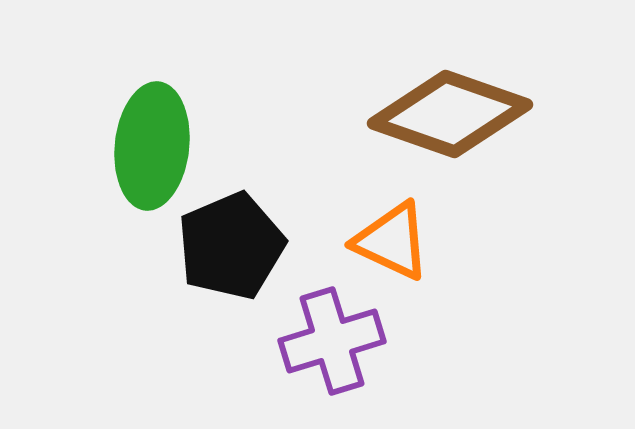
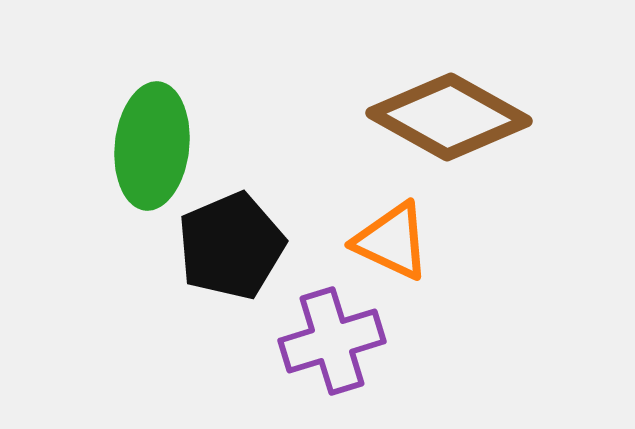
brown diamond: moved 1 px left, 3 px down; rotated 10 degrees clockwise
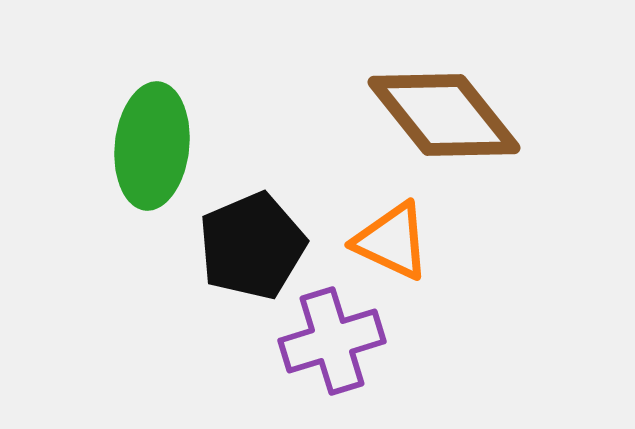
brown diamond: moved 5 px left, 2 px up; rotated 22 degrees clockwise
black pentagon: moved 21 px right
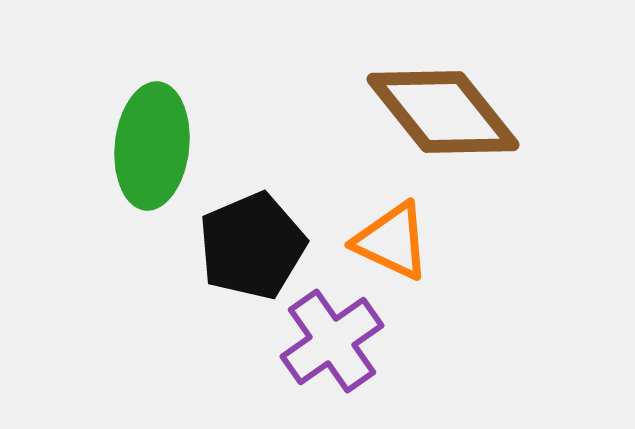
brown diamond: moved 1 px left, 3 px up
purple cross: rotated 18 degrees counterclockwise
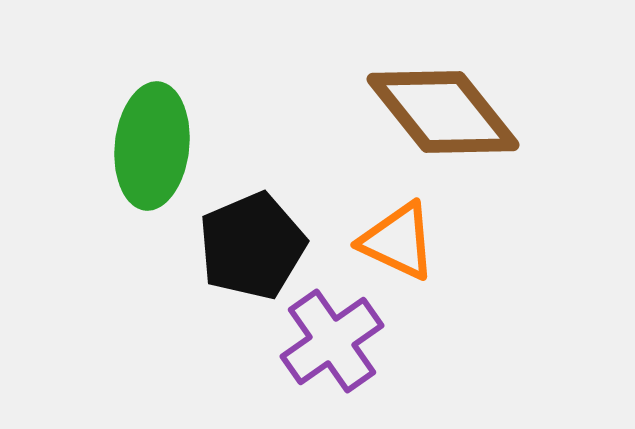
orange triangle: moved 6 px right
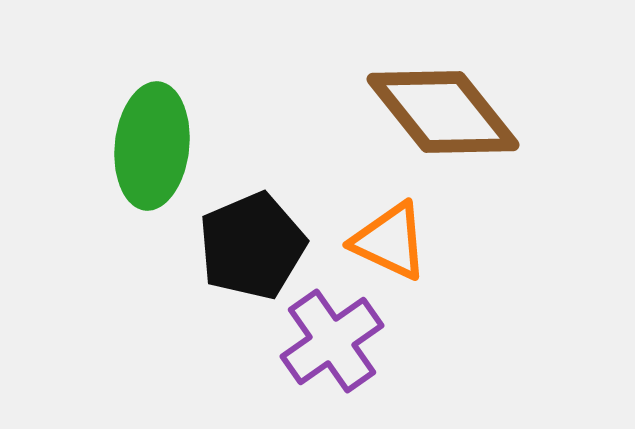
orange triangle: moved 8 px left
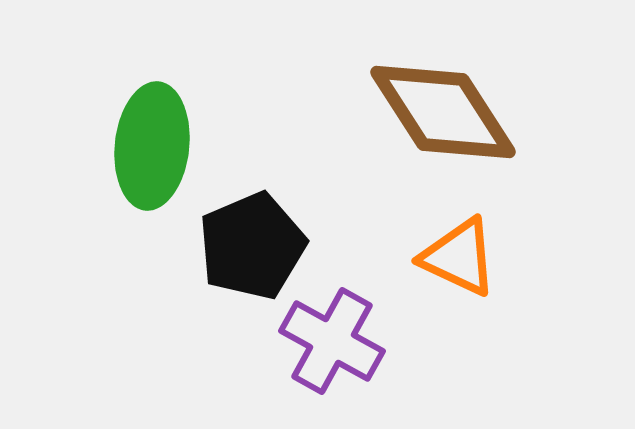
brown diamond: rotated 6 degrees clockwise
orange triangle: moved 69 px right, 16 px down
purple cross: rotated 26 degrees counterclockwise
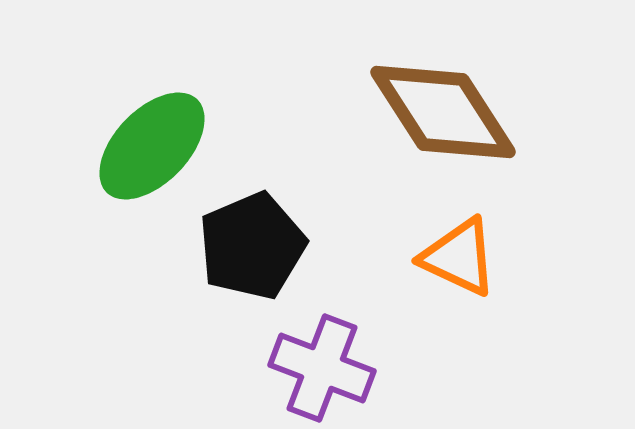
green ellipse: rotated 38 degrees clockwise
purple cross: moved 10 px left, 27 px down; rotated 8 degrees counterclockwise
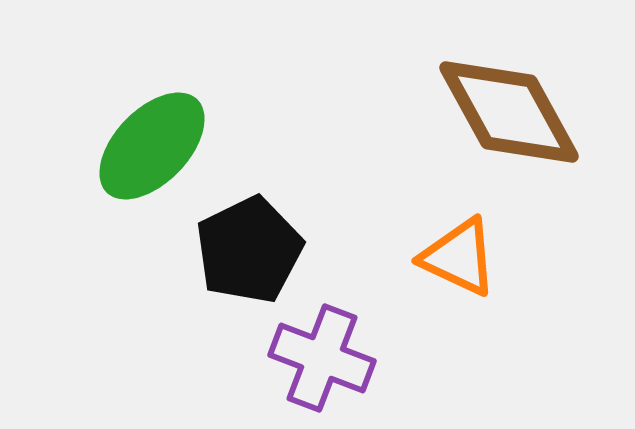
brown diamond: moved 66 px right; rotated 4 degrees clockwise
black pentagon: moved 3 px left, 4 px down; rotated 3 degrees counterclockwise
purple cross: moved 10 px up
